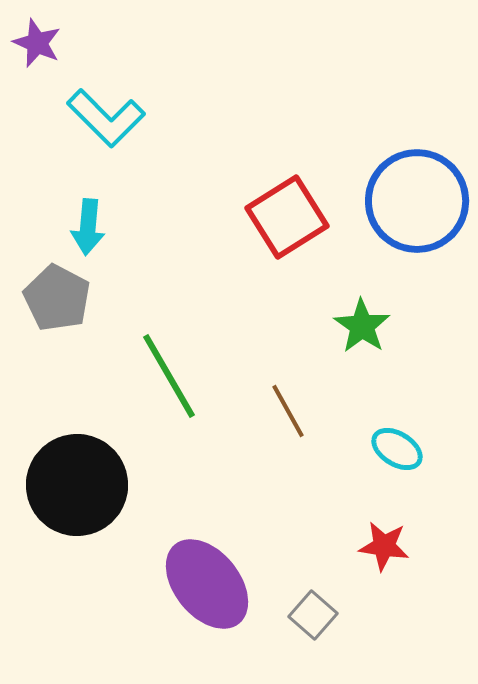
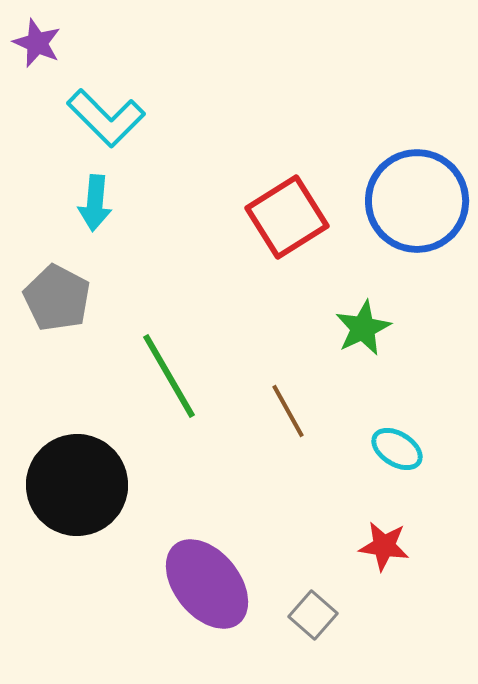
cyan arrow: moved 7 px right, 24 px up
green star: moved 1 px right, 2 px down; rotated 12 degrees clockwise
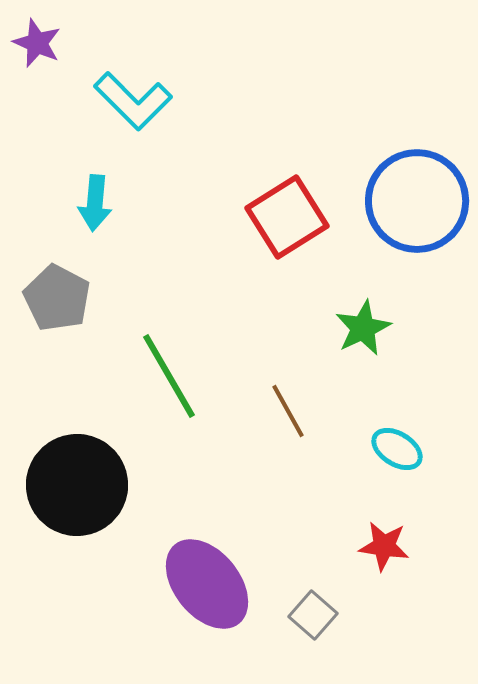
cyan L-shape: moved 27 px right, 17 px up
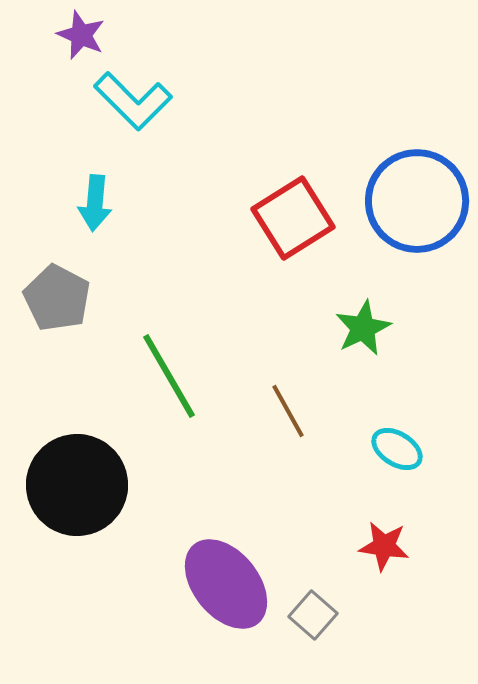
purple star: moved 44 px right, 8 px up
red square: moved 6 px right, 1 px down
purple ellipse: moved 19 px right
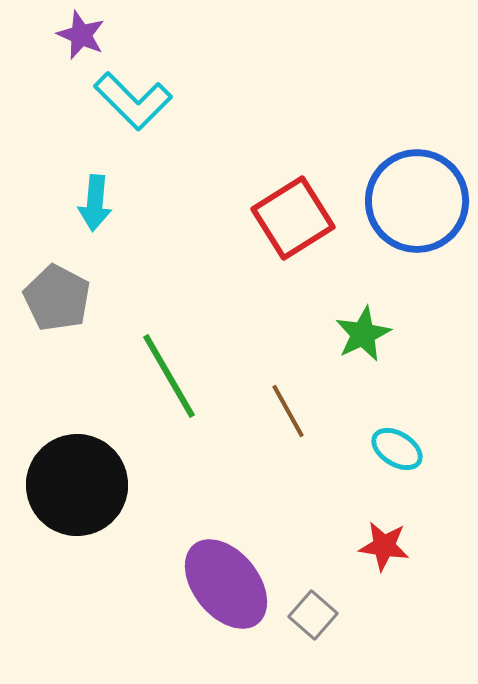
green star: moved 6 px down
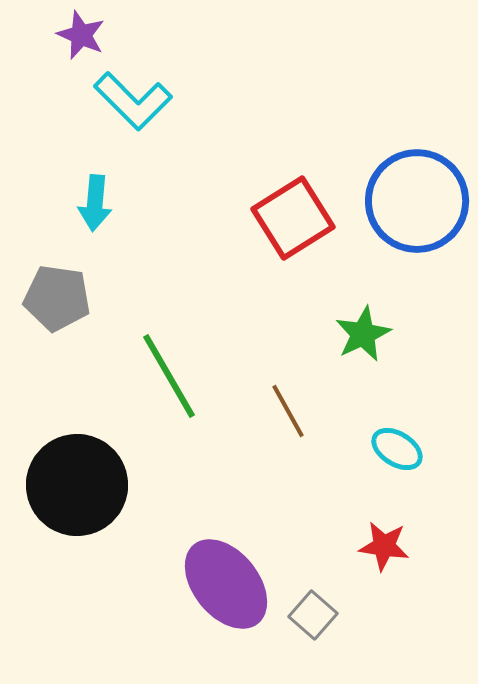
gray pentagon: rotated 20 degrees counterclockwise
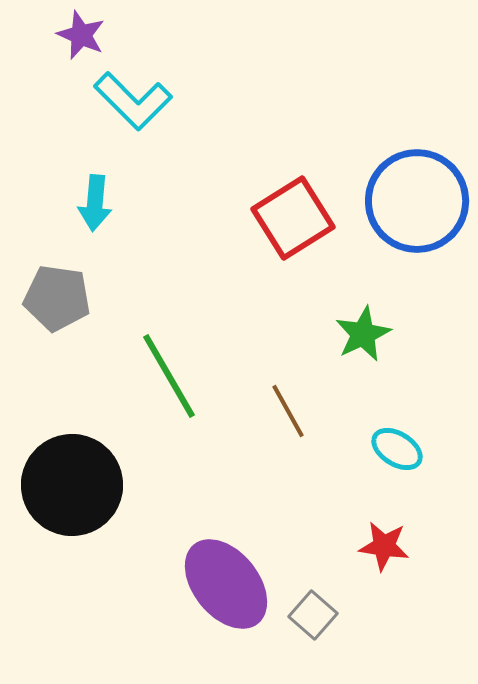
black circle: moved 5 px left
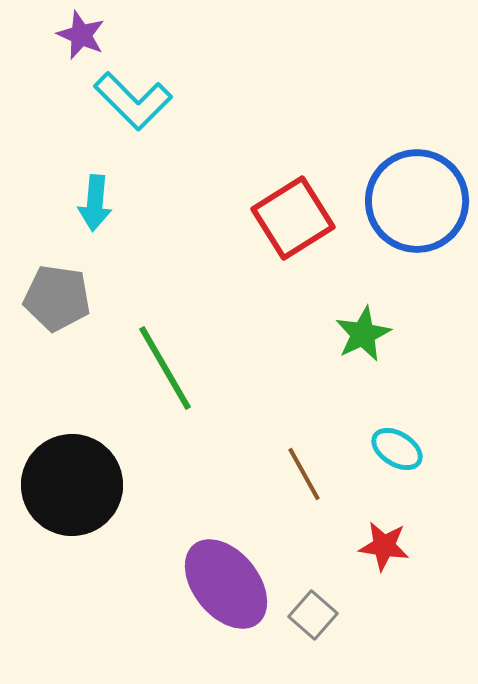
green line: moved 4 px left, 8 px up
brown line: moved 16 px right, 63 px down
